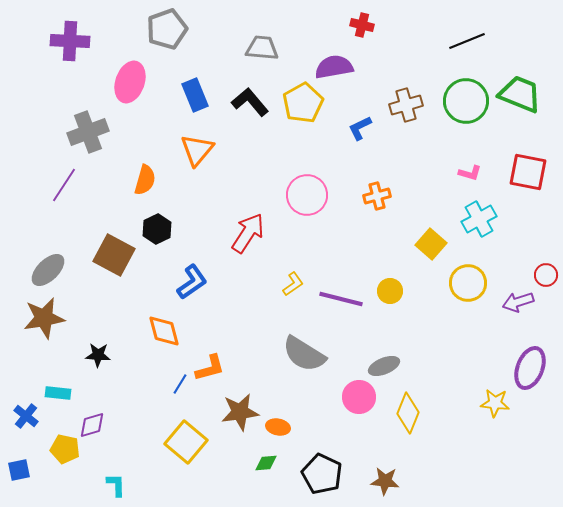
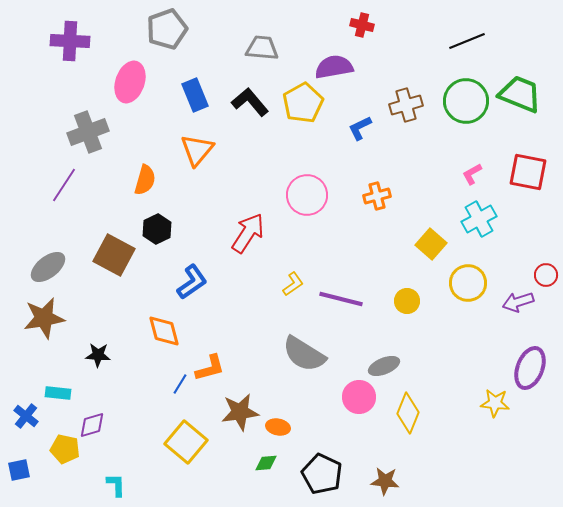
pink L-shape at (470, 173): moved 2 px right, 1 px down; rotated 135 degrees clockwise
gray ellipse at (48, 270): moved 3 px up; rotated 6 degrees clockwise
yellow circle at (390, 291): moved 17 px right, 10 px down
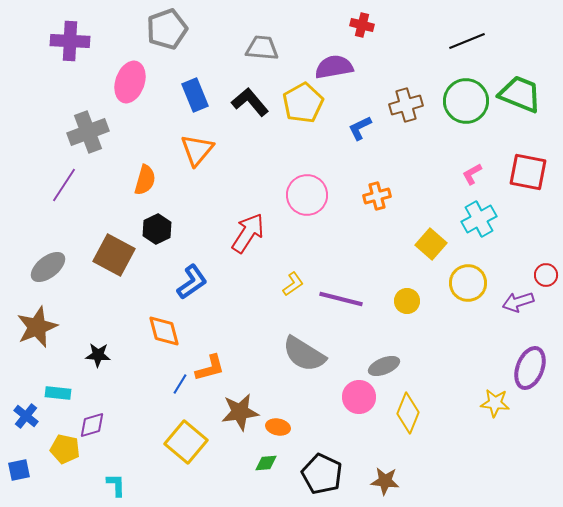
brown star at (44, 318): moved 7 px left, 9 px down; rotated 12 degrees counterclockwise
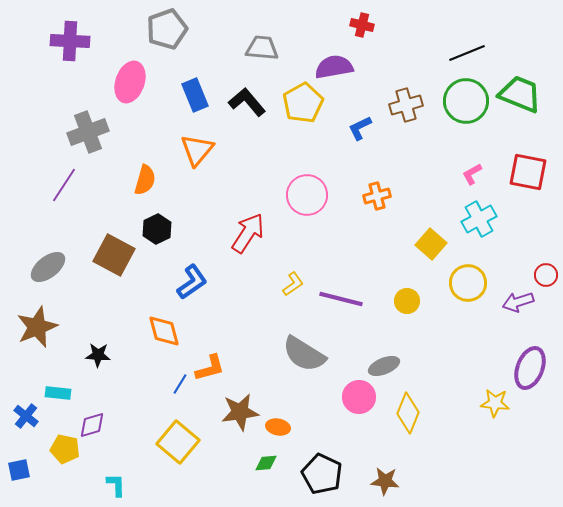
black line at (467, 41): moved 12 px down
black L-shape at (250, 102): moved 3 px left
yellow square at (186, 442): moved 8 px left
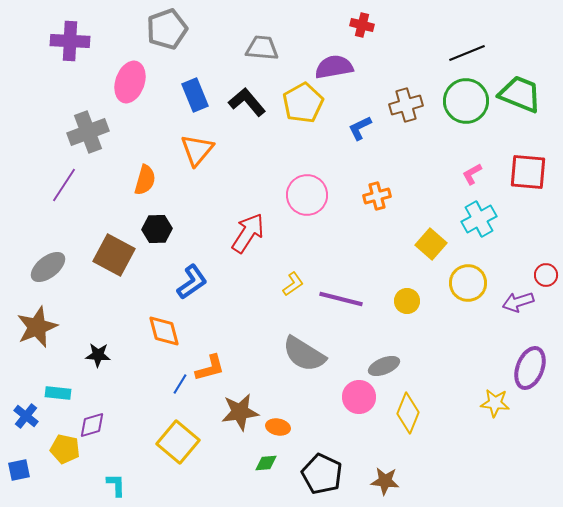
red square at (528, 172): rotated 6 degrees counterclockwise
black hexagon at (157, 229): rotated 24 degrees clockwise
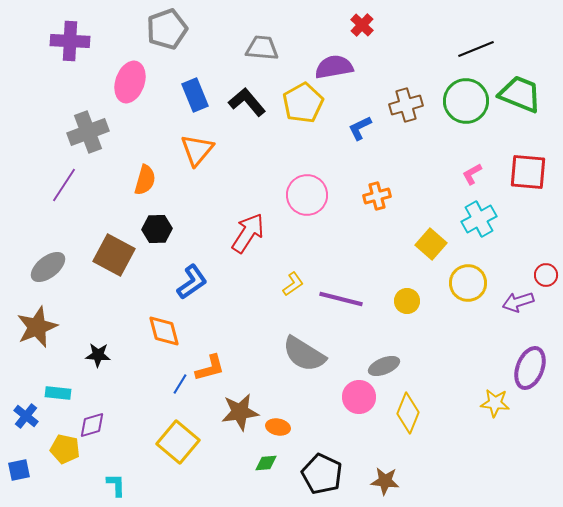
red cross at (362, 25): rotated 30 degrees clockwise
black line at (467, 53): moved 9 px right, 4 px up
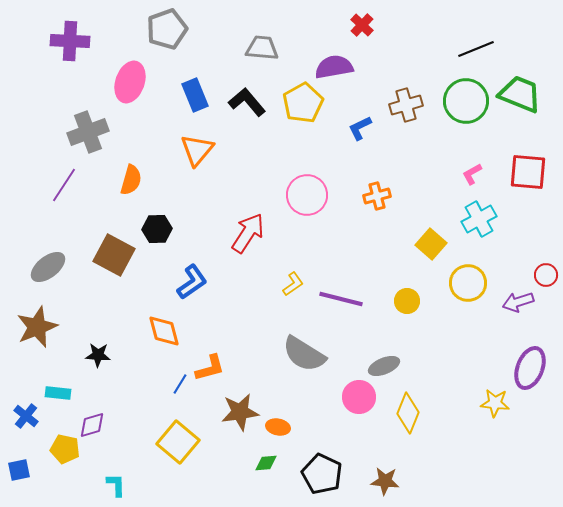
orange semicircle at (145, 180): moved 14 px left
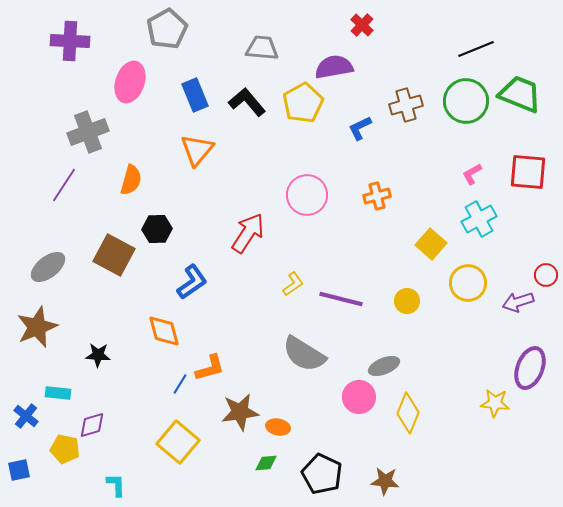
gray pentagon at (167, 29): rotated 9 degrees counterclockwise
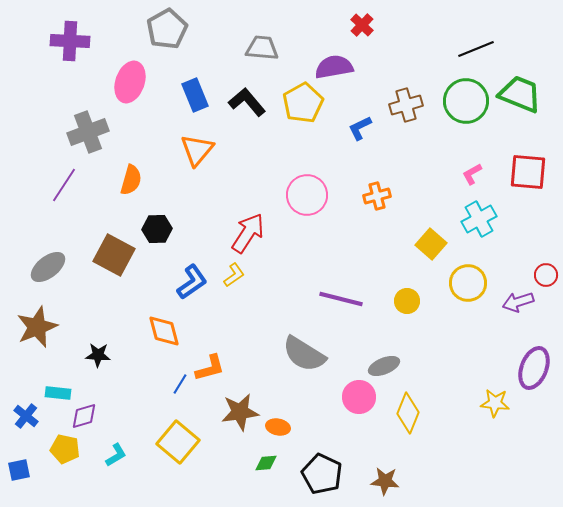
yellow L-shape at (293, 284): moved 59 px left, 9 px up
purple ellipse at (530, 368): moved 4 px right
purple diamond at (92, 425): moved 8 px left, 9 px up
cyan L-shape at (116, 485): moved 30 px up; rotated 60 degrees clockwise
